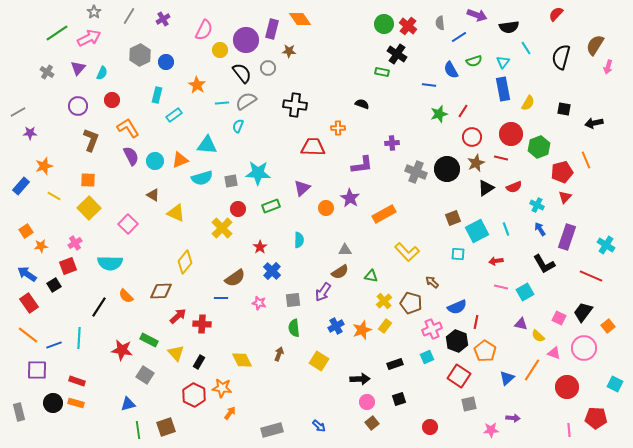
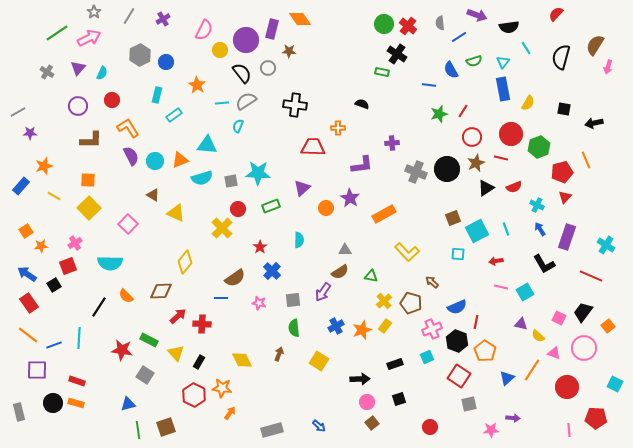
brown L-shape at (91, 140): rotated 70 degrees clockwise
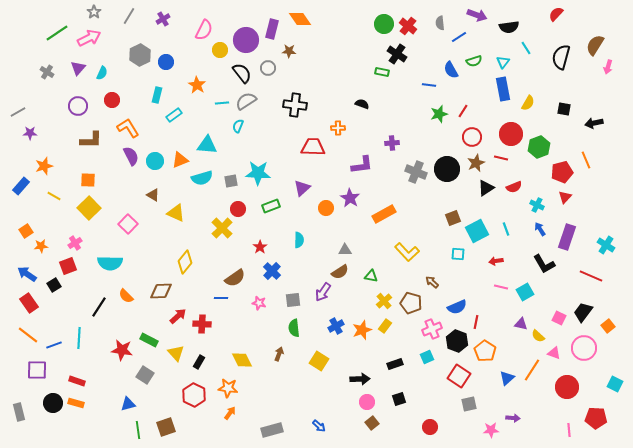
orange star at (222, 388): moved 6 px right
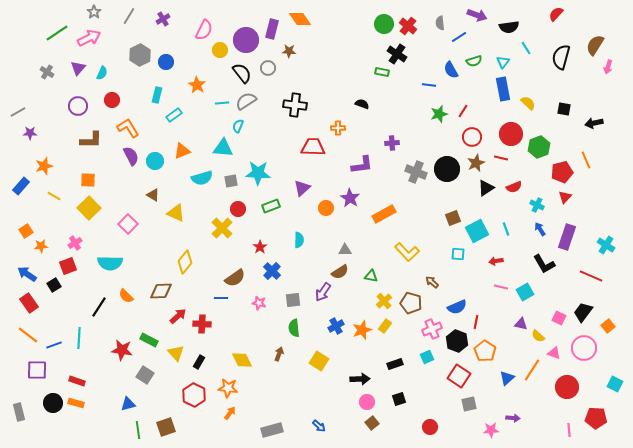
yellow semicircle at (528, 103): rotated 77 degrees counterclockwise
cyan triangle at (207, 145): moved 16 px right, 3 px down
orange triangle at (180, 160): moved 2 px right, 9 px up
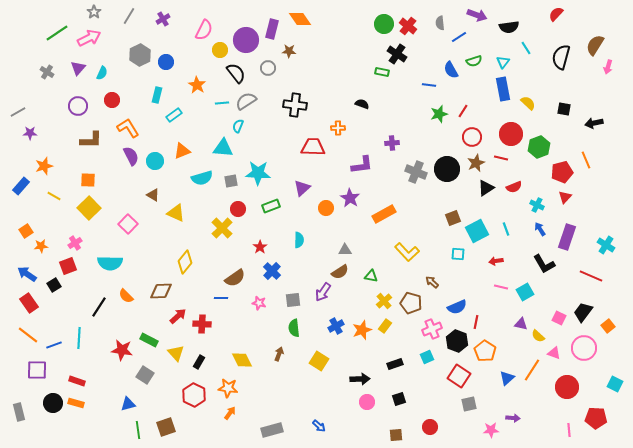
black semicircle at (242, 73): moved 6 px left
brown square at (372, 423): moved 24 px right, 12 px down; rotated 32 degrees clockwise
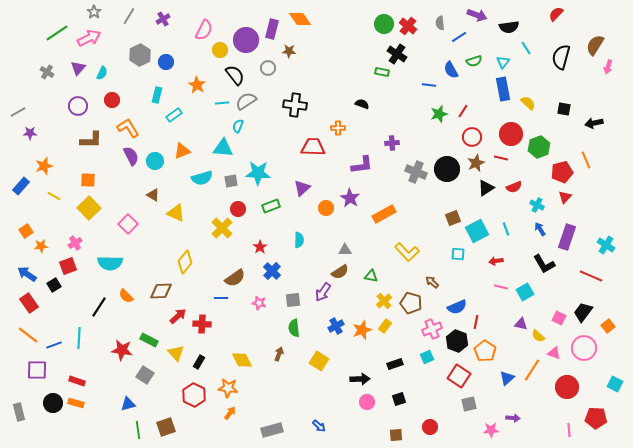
black semicircle at (236, 73): moved 1 px left, 2 px down
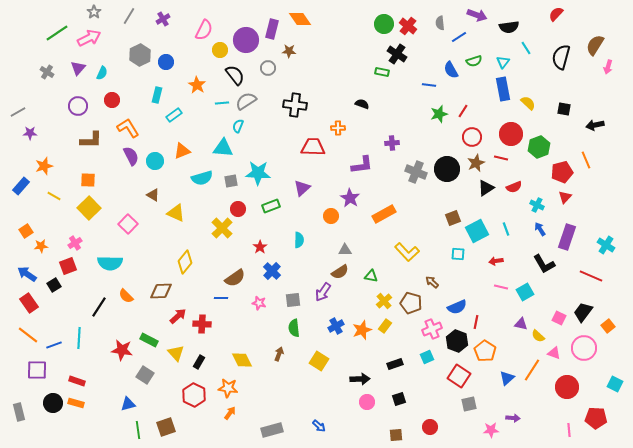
black arrow at (594, 123): moved 1 px right, 2 px down
orange circle at (326, 208): moved 5 px right, 8 px down
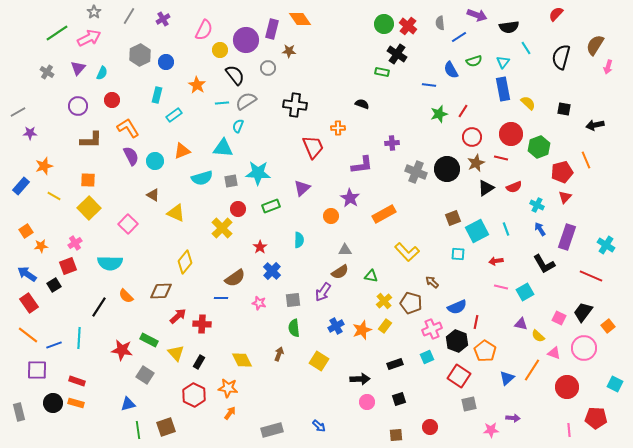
red trapezoid at (313, 147): rotated 65 degrees clockwise
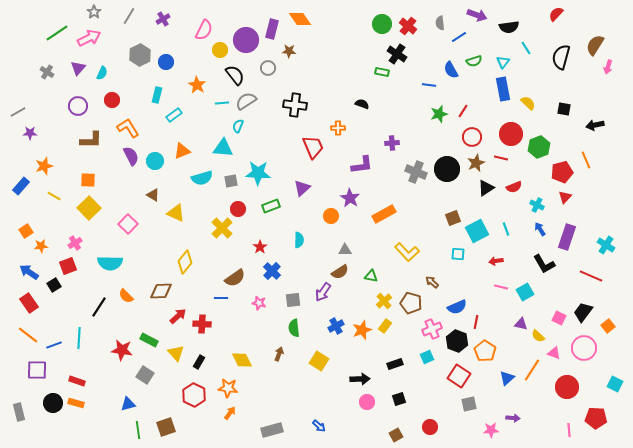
green circle at (384, 24): moved 2 px left
blue arrow at (27, 274): moved 2 px right, 2 px up
brown square at (396, 435): rotated 24 degrees counterclockwise
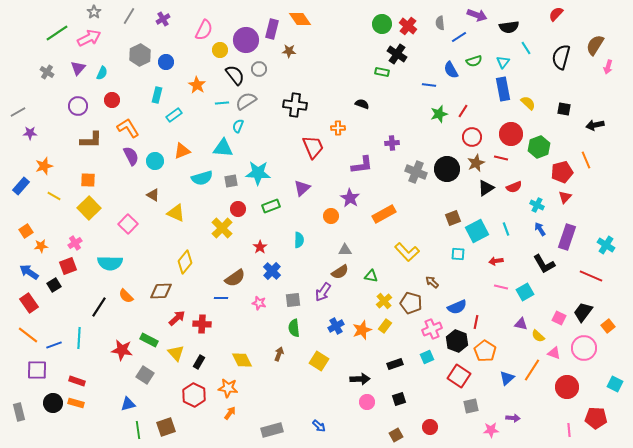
gray circle at (268, 68): moved 9 px left, 1 px down
red arrow at (178, 316): moved 1 px left, 2 px down
gray square at (469, 404): moved 2 px right, 2 px down
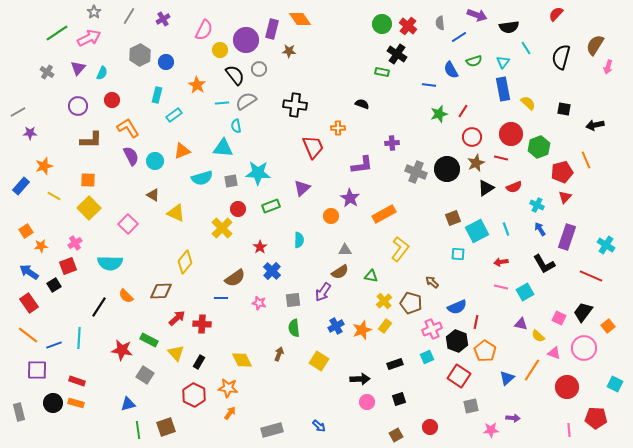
cyan semicircle at (238, 126): moved 2 px left; rotated 32 degrees counterclockwise
yellow L-shape at (407, 252): moved 7 px left, 3 px up; rotated 100 degrees counterclockwise
red arrow at (496, 261): moved 5 px right, 1 px down
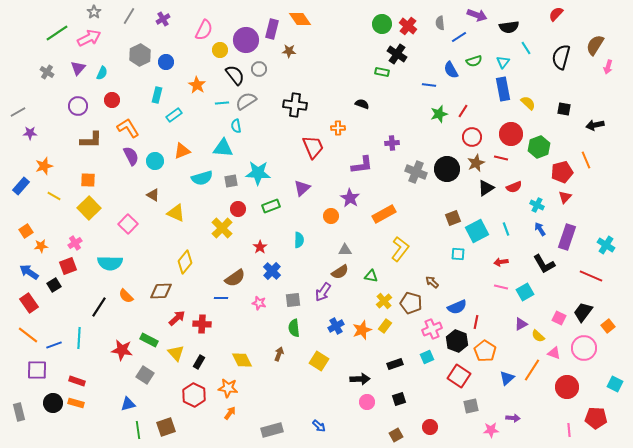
purple triangle at (521, 324): rotated 40 degrees counterclockwise
